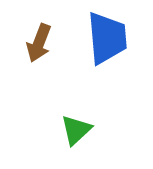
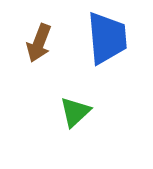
green triangle: moved 1 px left, 18 px up
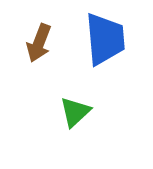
blue trapezoid: moved 2 px left, 1 px down
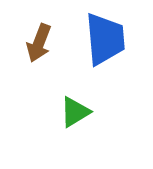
green triangle: rotated 12 degrees clockwise
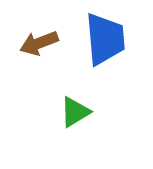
brown arrow: rotated 48 degrees clockwise
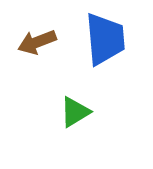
brown arrow: moved 2 px left, 1 px up
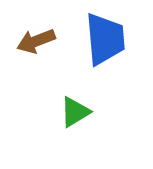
brown arrow: moved 1 px left, 1 px up
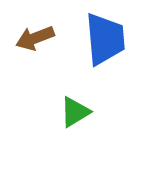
brown arrow: moved 1 px left, 3 px up
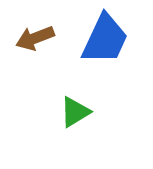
blue trapezoid: rotated 30 degrees clockwise
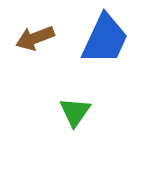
green triangle: rotated 24 degrees counterclockwise
